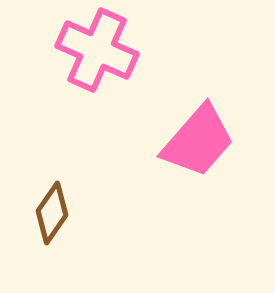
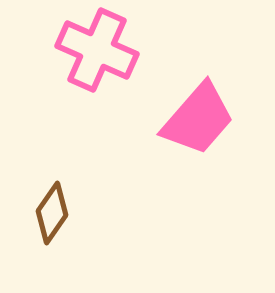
pink trapezoid: moved 22 px up
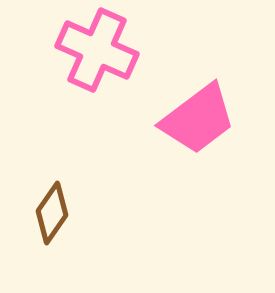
pink trapezoid: rotated 12 degrees clockwise
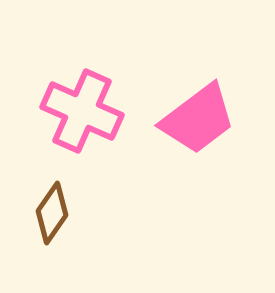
pink cross: moved 15 px left, 61 px down
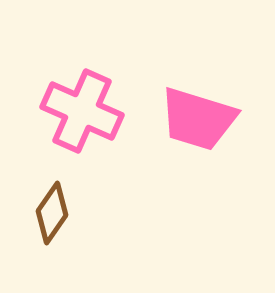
pink trapezoid: rotated 54 degrees clockwise
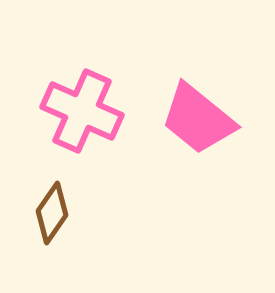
pink trapezoid: rotated 22 degrees clockwise
